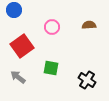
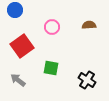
blue circle: moved 1 px right
gray arrow: moved 3 px down
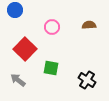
red square: moved 3 px right, 3 px down; rotated 10 degrees counterclockwise
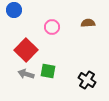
blue circle: moved 1 px left
brown semicircle: moved 1 px left, 2 px up
red square: moved 1 px right, 1 px down
green square: moved 3 px left, 3 px down
gray arrow: moved 8 px right, 6 px up; rotated 21 degrees counterclockwise
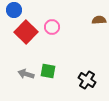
brown semicircle: moved 11 px right, 3 px up
red square: moved 18 px up
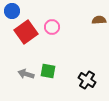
blue circle: moved 2 px left, 1 px down
red square: rotated 10 degrees clockwise
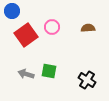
brown semicircle: moved 11 px left, 8 px down
red square: moved 3 px down
green square: moved 1 px right
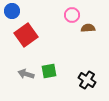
pink circle: moved 20 px right, 12 px up
green square: rotated 21 degrees counterclockwise
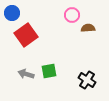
blue circle: moved 2 px down
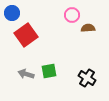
black cross: moved 2 px up
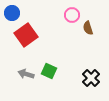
brown semicircle: rotated 104 degrees counterclockwise
green square: rotated 35 degrees clockwise
black cross: moved 4 px right; rotated 12 degrees clockwise
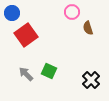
pink circle: moved 3 px up
gray arrow: rotated 28 degrees clockwise
black cross: moved 2 px down
